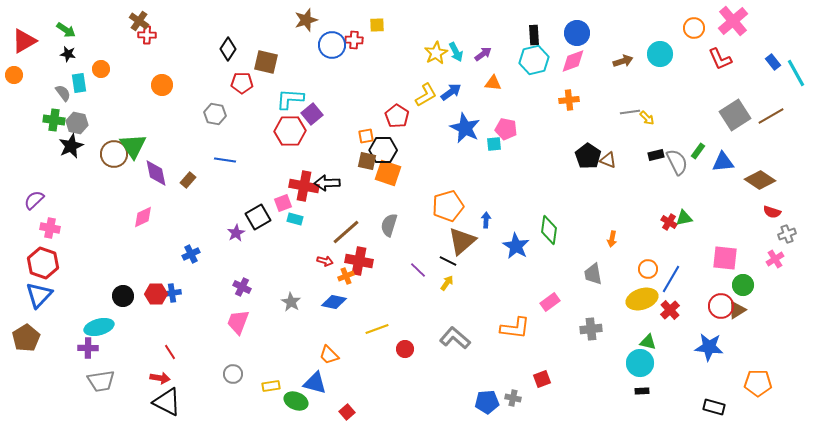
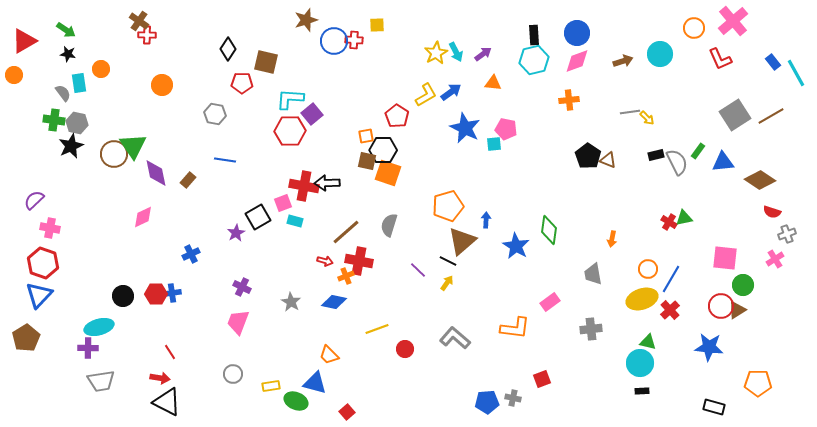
blue circle at (332, 45): moved 2 px right, 4 px up
pink diamond at (573, 61): moved 4 px right
cyan rectangle at (295, 219): moved 2 px down
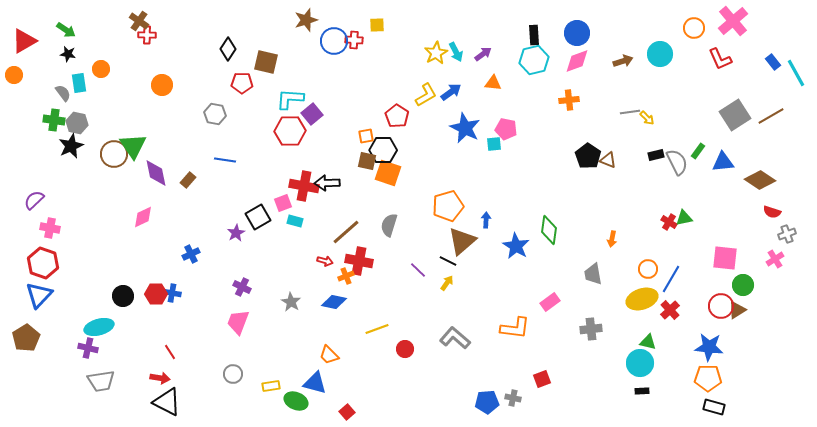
blue cross at (172, 293): rotated 18 degrees clockwise
purple cross at (88, 348): rotated 12 degrees clockwise
orange pentagon at (758, 383): moved 50 px left, 5 px up
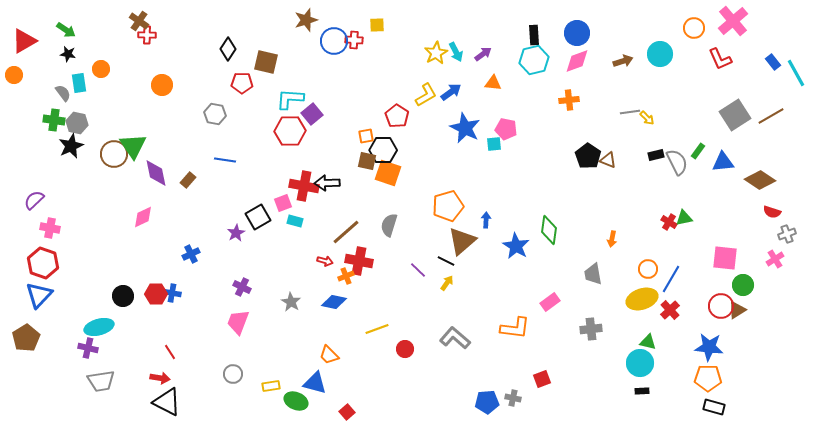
black line at (448, 261): moved 2 px left
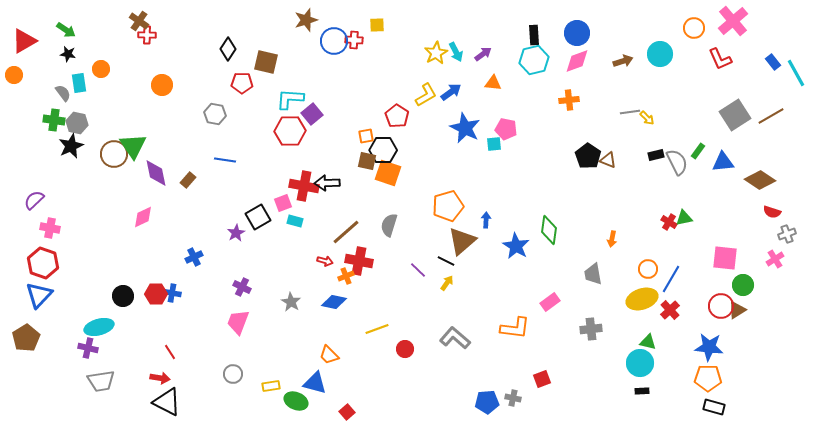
blue cross at (191, 254): moved 3 px right, 3 px down
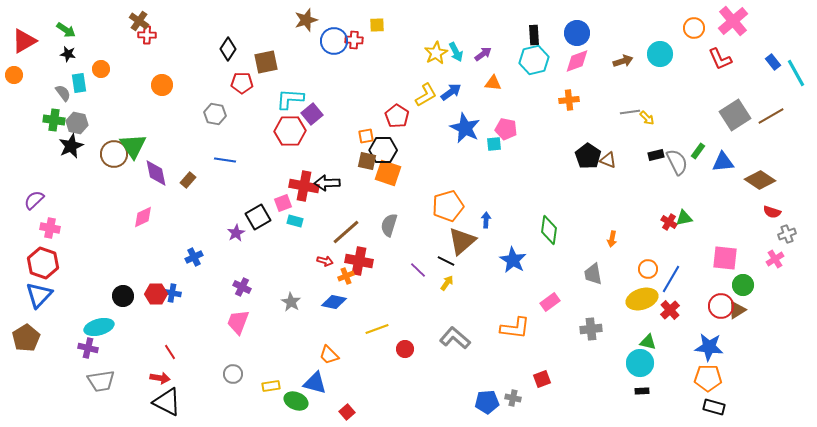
brown square at (266, 62): rotated 25 degrees counterclockwise
blue star at (516, 246): moved 3 px left, 14 px down
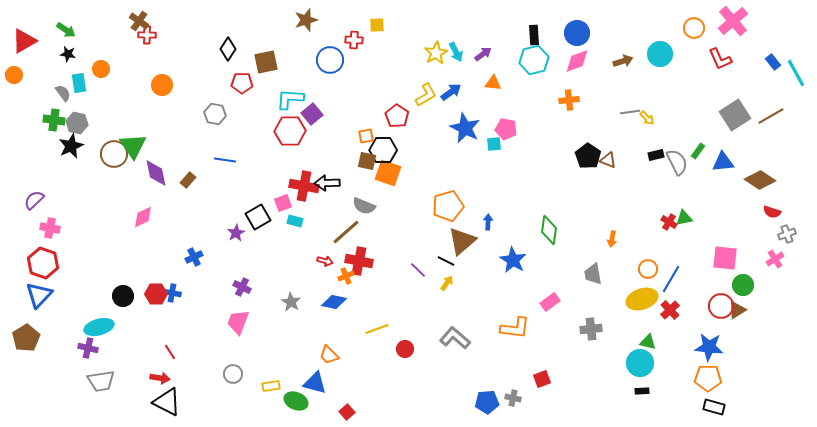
blue circle at (334, 41): moved 4 px left, 19 px down
blue arrow at (486, 220): moved 2 px right, 2 px down
gray semicircle at (389, 225): moved 25 px left, 19 px up; rotated 85 degrees counterclockwise
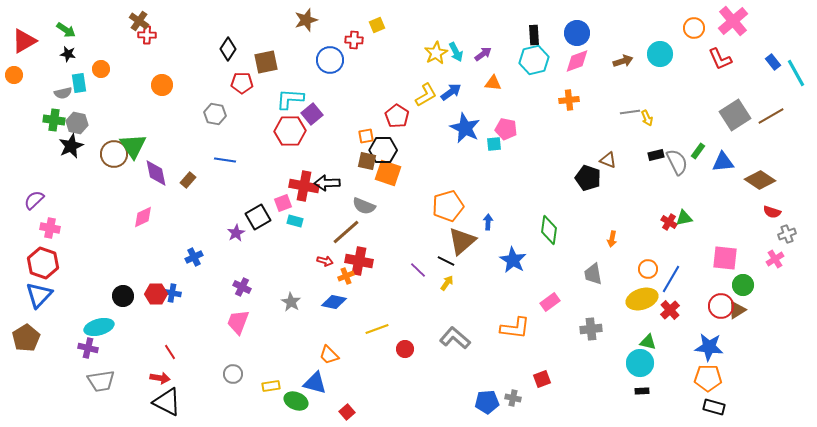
yellow square at (377, 25): rotated 21 degrees counterclockwise
gray semicircle at (63, 93): rotated 114 degrees clockwise
yellow arrow at (647, 118): rotated 21 degrees clockwise
black pentagon at (588, 156): moved 22 px down; rotated 15 degrees counterclockwise
